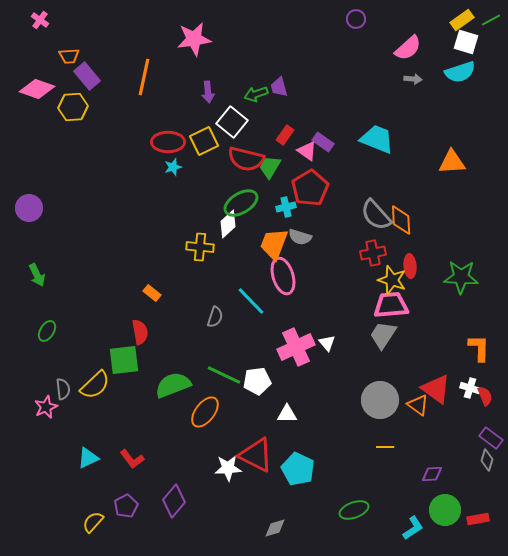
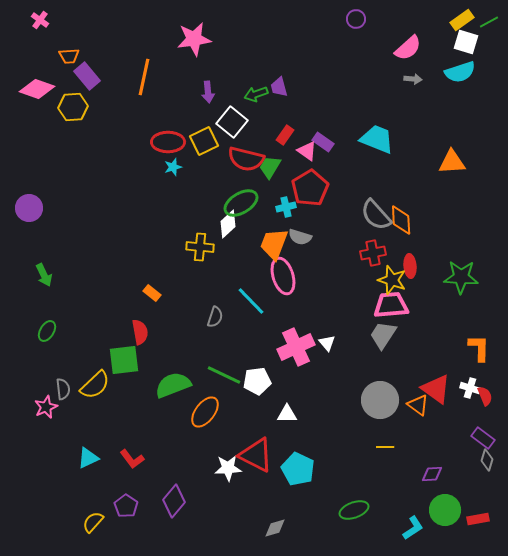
green line at (491, 20): moved 2 px left, 2 px down
green arrow at (37, 275): moved 7 px right
purple rectangle at (491, 438): moved 8 px left
purple pentagon at (126, 506): rotated 10 degrees counterclockwise
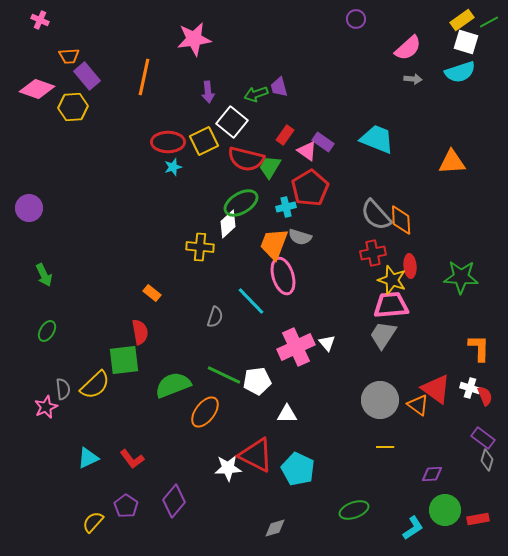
pink cross at (40, 20): rotated 12 degrees counterclockwise
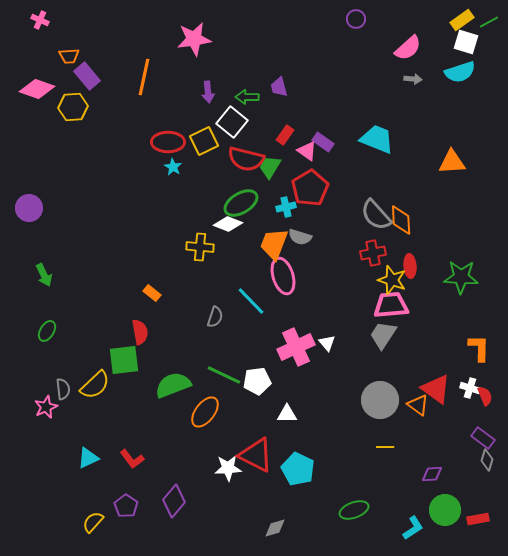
green arrow at (256, 94): moved 9 px left, 3 px down; rotated 20 degrees clockwise
cyan star at (173, 167): rotated 24 degrees counterclockwise
white diamond at (228, 224): rotated 64 degrees clockwise
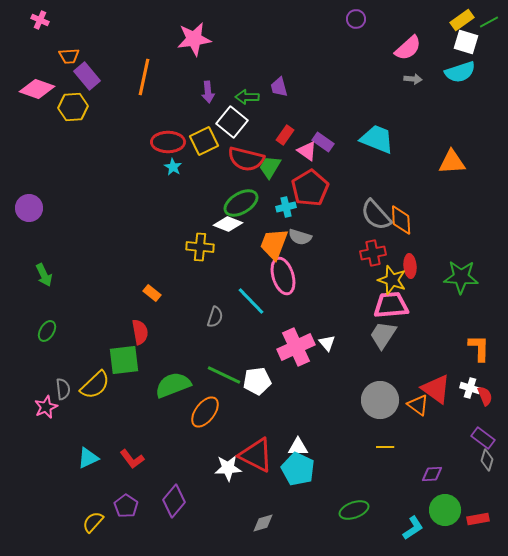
white triangle at (287, 414): moved 11 px right, 33 px down
gray diamond at (275, 528): moved 12 px left, 5 px up
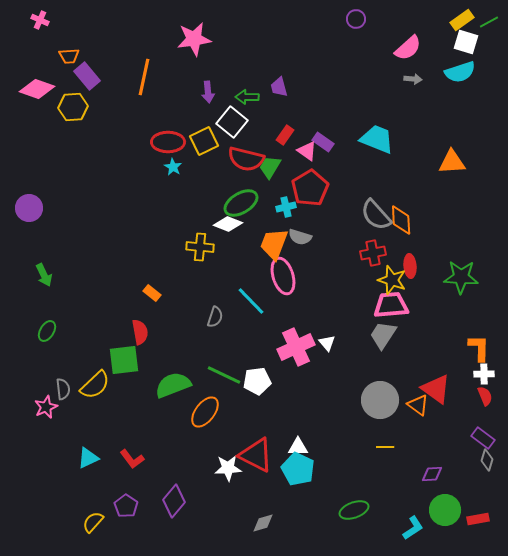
white cross at (470, 388): moved 14 px right, 14 px up; rotated 18 degrees counterclockwise
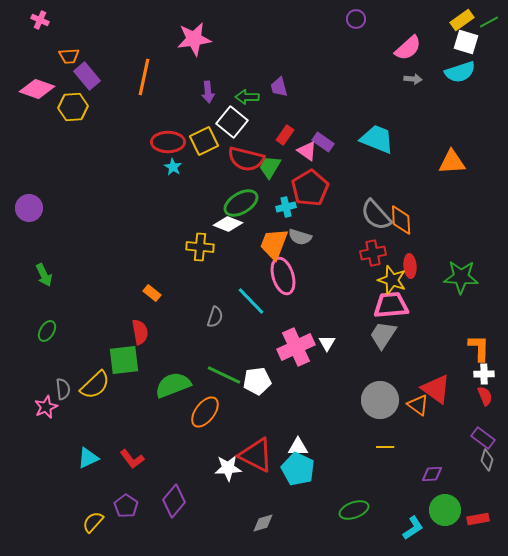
white triangle at (327, 343): rotated 12 degrees clockwise
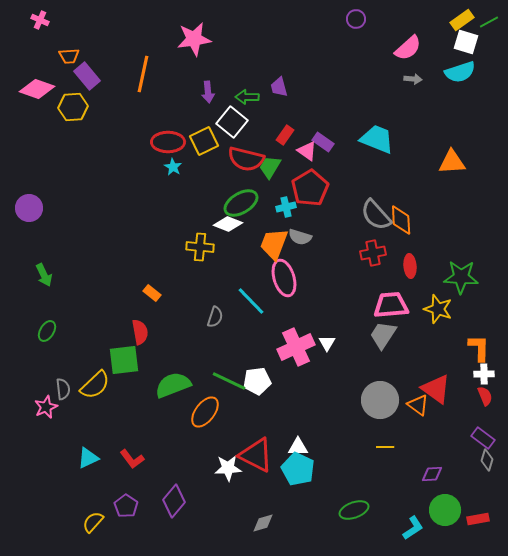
orange line at (144, 77): moved 1 px left, 3 px up
pink ellipse at (283, 276): moved 1 px right, 2 px down
yellow star at (392, 280): moved 46 px right, 29 px down
green line at (224, 375): moved 5 px right, 6 px down
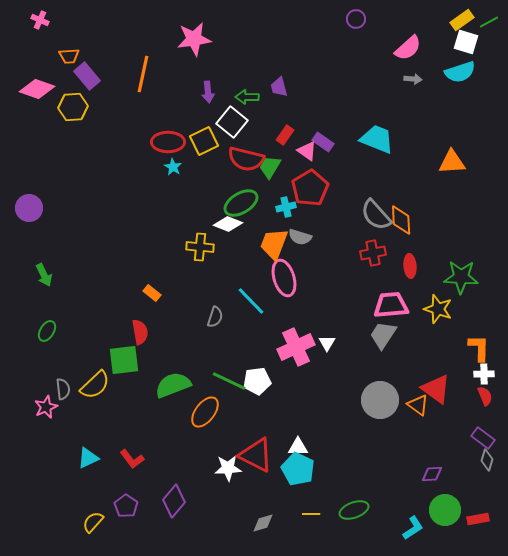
yellow line at (385, 447): moved 74 px left, 67 px down
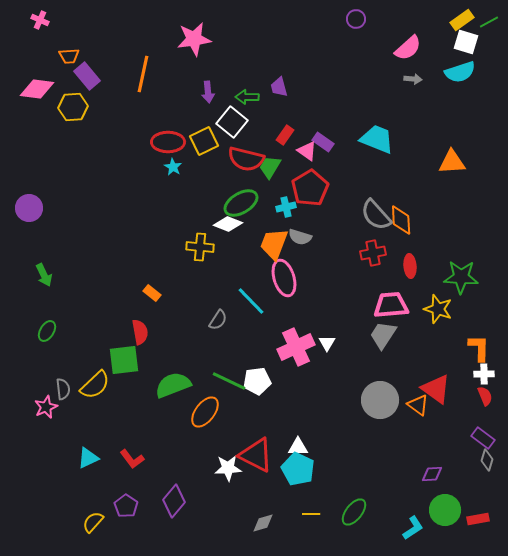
pink diamond at (37, 89): rotated 12 degrees counterclockwise
gray semicircle at (215, 317): moved 3 px right, 3 px down; rotated 15 degrees clockwise
green ellipse at (354, 510): moved 2 px down; rotated 32 degrees counterclockwise
